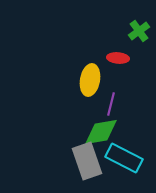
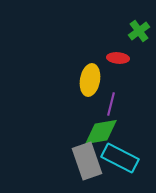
cyan rectangle: moved 4 px left
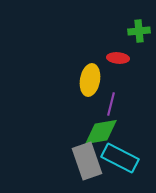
green cross: rotated 30 degrees clockwise
